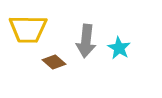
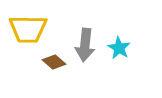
gray arrow: moved 1 px left, 4 px down
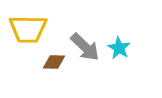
gray arrow: moved 2 px down; rotated 52 degrees counterclockwise
brown diamond: rotated 40 degrees counterclockwise
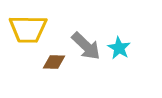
gray arrow: moved 1 px right, 1 px up
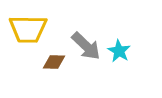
cyan star: moved 3 px down
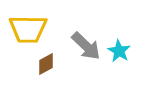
brown diamond: moved 8 px left, 2 px down; rotated 30 degrees counterclockwise
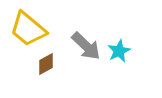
yellow trapezoid: rotated 39 degrees clockwise
cyan star: rotated 15 degrees clockwise
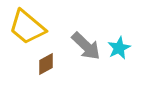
yellow trapezoid: moved 1 px left, 2 px up
cyan star: moved 3 px up
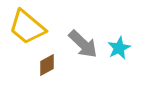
gray arrow: moved 3 px left, 2 px up
brown diamond: moved 1 px right, 1 px down
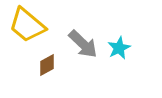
yellow trapezoid: moved 2 px up
